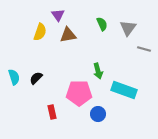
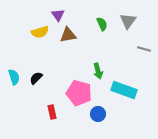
gray triangle: moved 7 px up
yellow semicircle: rotated 54 degrees clockwise
pink pentagon: rotated 15 degrees clockwise
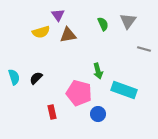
green semicircle: moved 1 px right
yellow semicircle: moved 1 px right
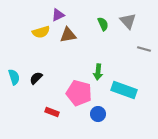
purple triangle: rotated 40 degrees clockwise
gray triangle: rotated 18 degrees counterclockwise
green arrow: moved 1 px down; rotated 21 degrees clockwise
red rectangle: rotated 56 degrees counterclockwise
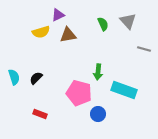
red rectangle: moved 12 px left, 2 px down
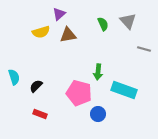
purple triangle: moved 1 px right, 1 px up; rotated 16 degrees counterclockwise
black semicircle: moved 8 px down
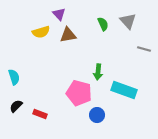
purple triangle: rotated 32 degrees counterclockwise
black semicircle: moved 20 px left, 20 px down
blue circle: moved 1 px left, 1 px down
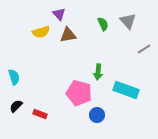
gray line: rotated 48 degrees counterclockwise
cyan rectangle: moved 2 px right
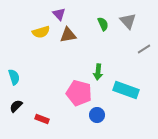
red rectangle: moved 2 px right, 5 px down
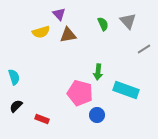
pink pentagon: moved 1 px right
